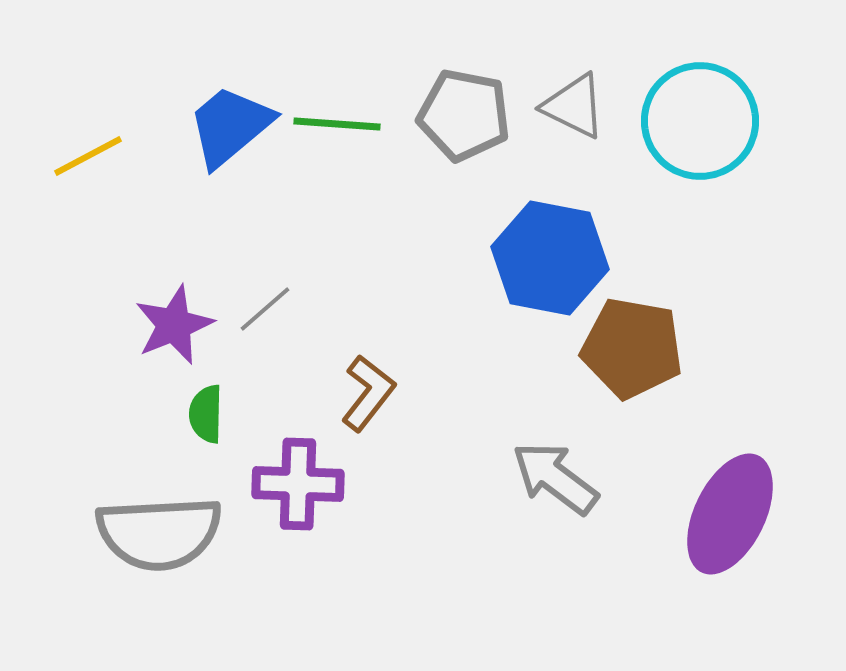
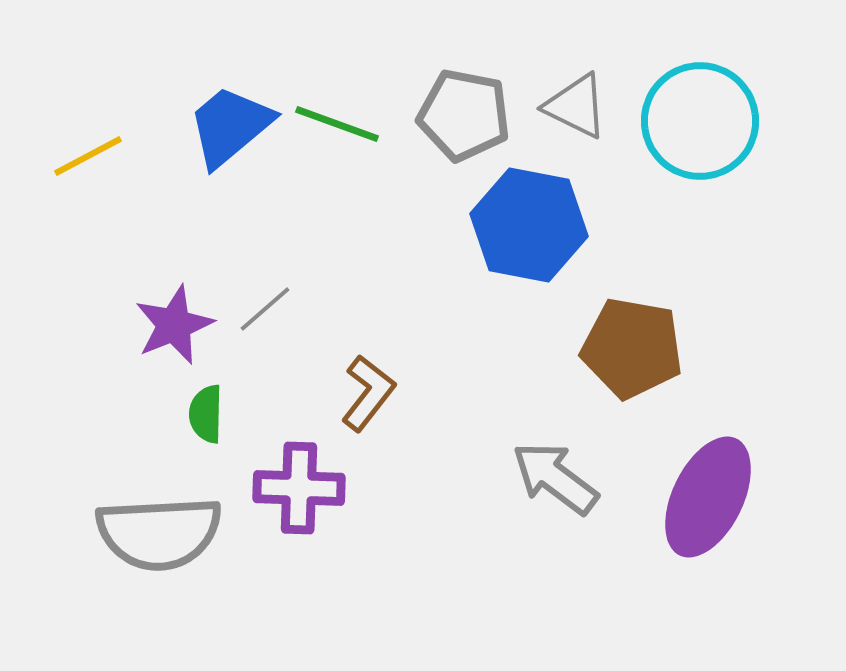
gray triangle: moved 2 px right
green line: rotated 16 degrees clockwise
blue hexagon: moved 21 px left, 33 px up
purple cross: moved 1 px right, 4 px down
purple ellipse: moved 22 px left, 17 px up
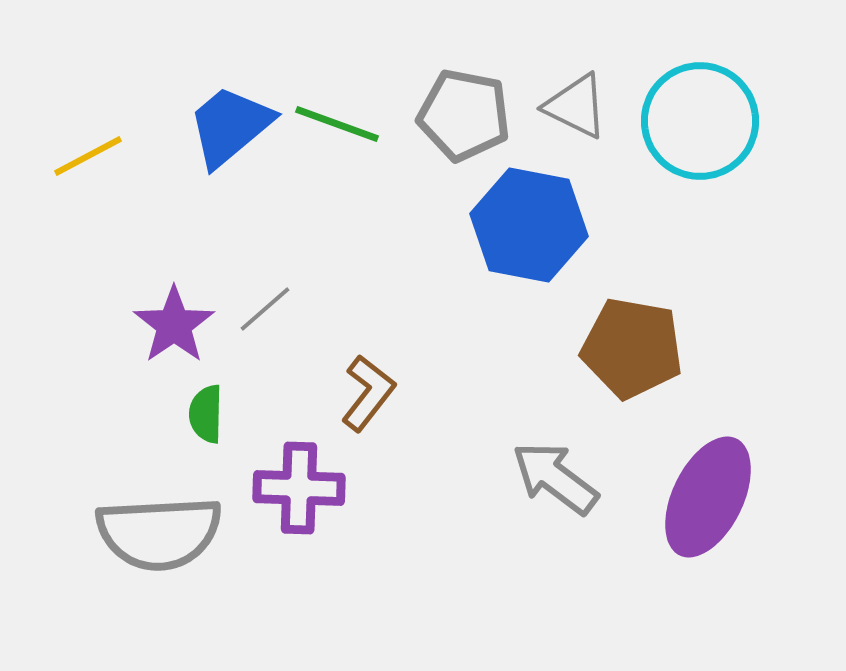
purple star: rotated 12 degrees counterclockwise
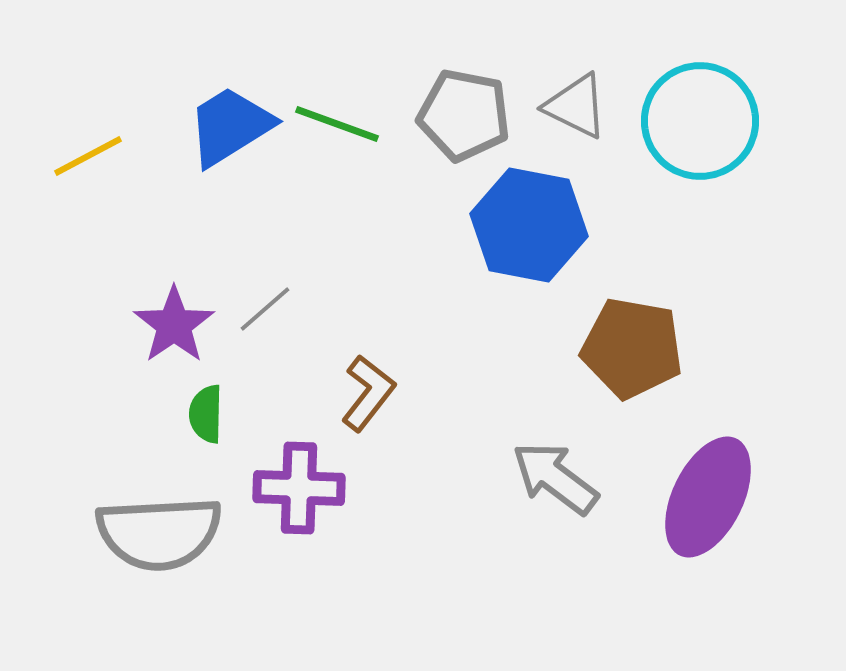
blue trapezoid: rotated 8 degrees clockwise
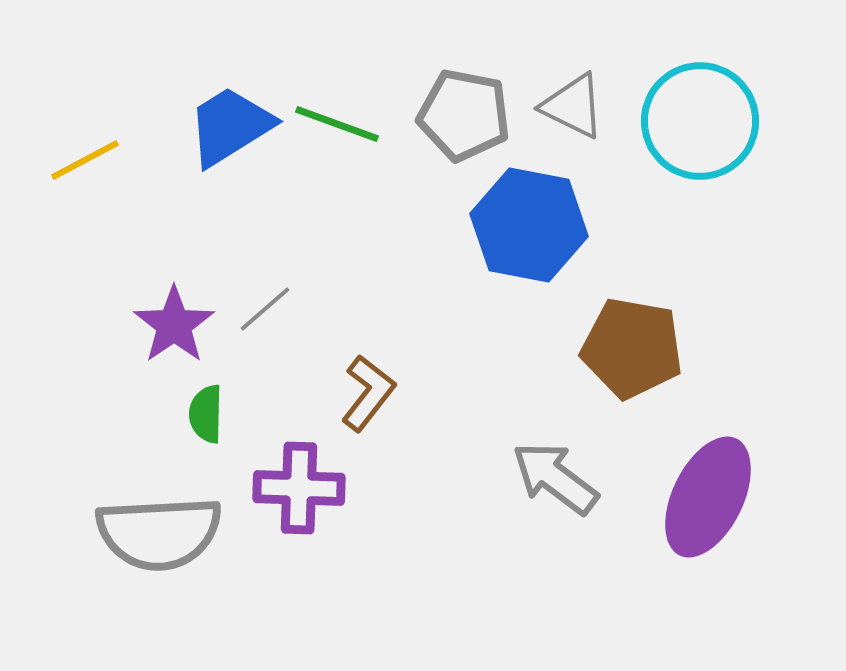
gray triangle: moved 3 px left
yellow line: moved 3 px left, 4 px down
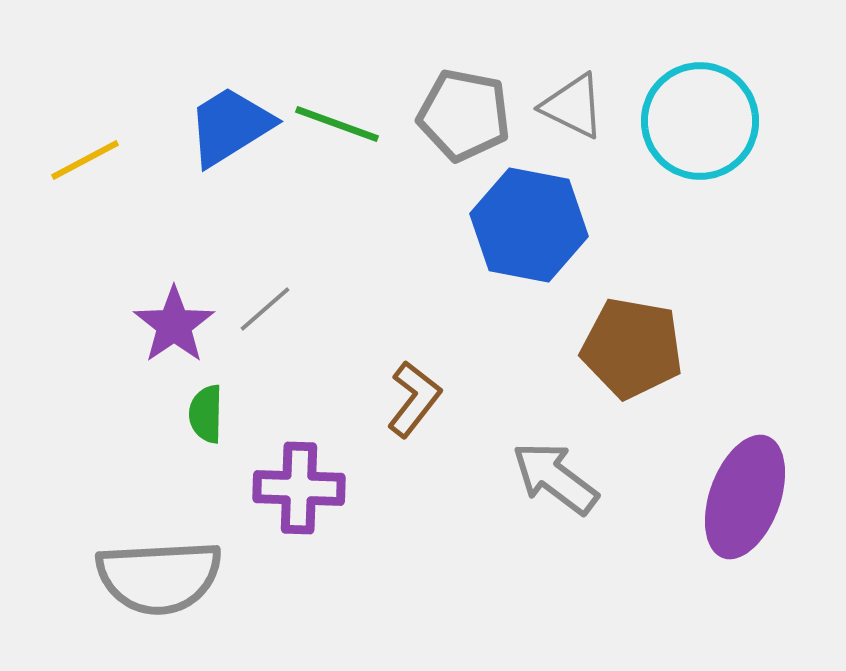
brown L-shape: moved 46 px right, 6 px down
purple ellipse: moved 37 px right; rotated 6 degrees counterclockwise
gray semicircle: moved 44 px down
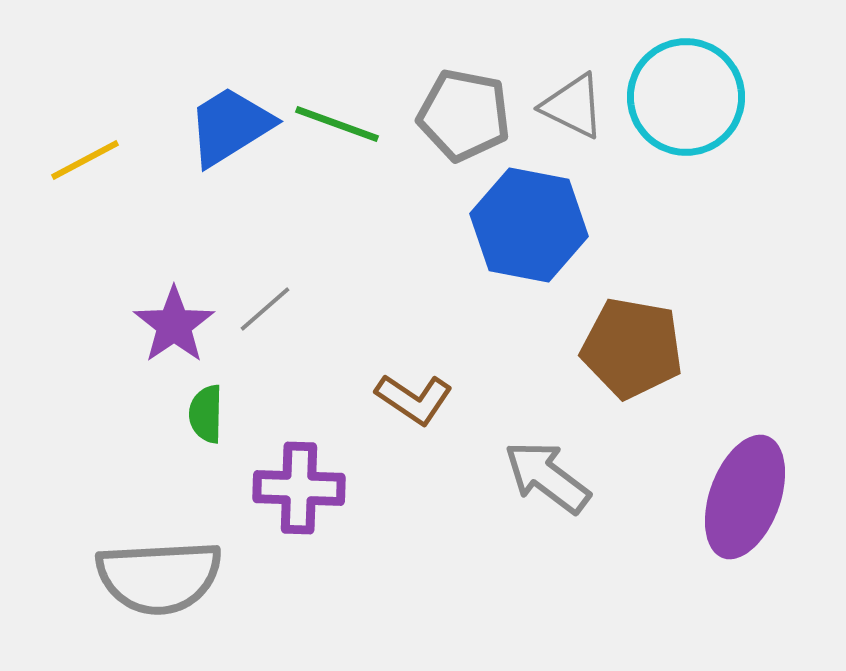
cyan circle: moved 14 px left, 24 px up
brown L-shape: rotated 86 degrees clockwise
gray arrow: moved 8 px left, 1 px up
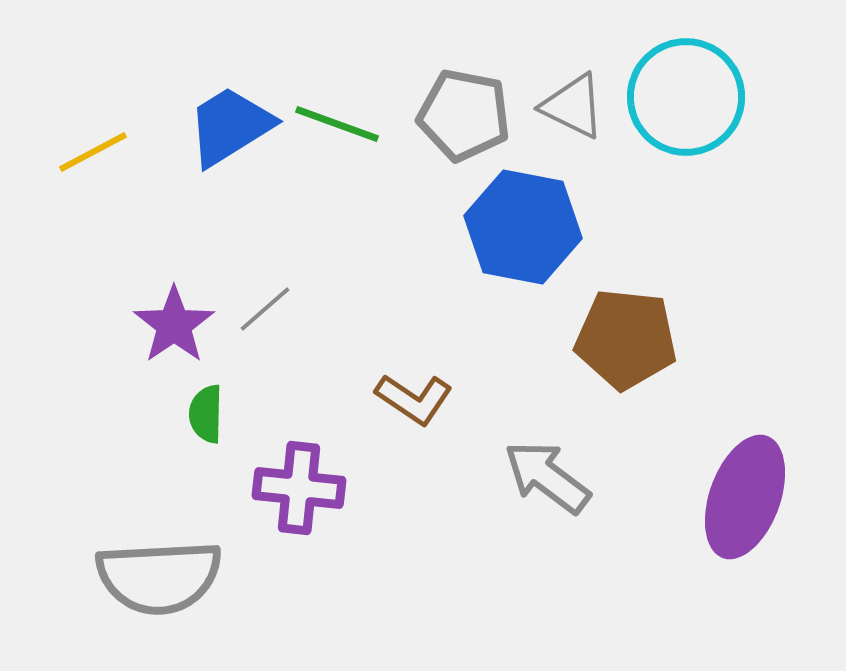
yellow line: moved 8 px right, 8 px up
blue hexagon: moved 6 px left, 2 px down
brown pentagon: moved 6 px left, 9 px up; rotated 4 degrees counterclockwise
purple cross: rotated 4 degrees clockwise
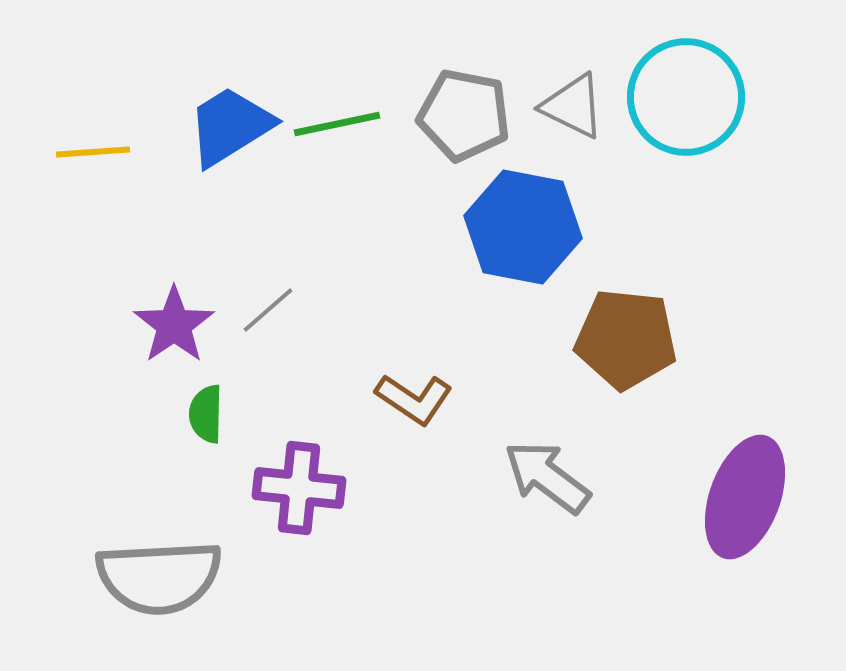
green line: rotated 32 degrees counterclockwise
yellow line: rotated 24 degrees clockwise
gray line: moved 3 px right, 1 px down
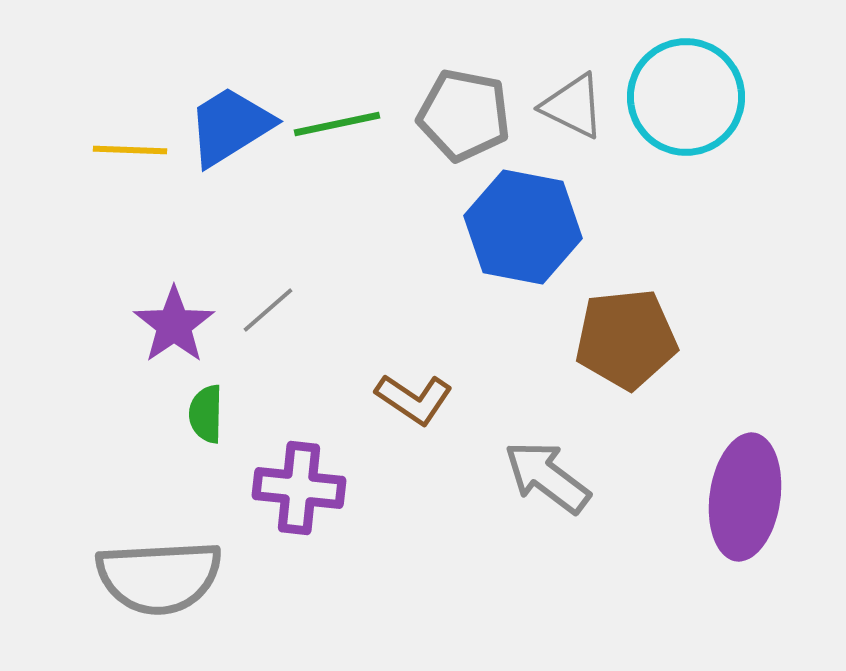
yellow line: moved 37 px right, 2 px up; rotated 6 degrees clockwise
brown pentagon: rotated 12 degrees counterclockwise
purple ellipse: rotated 12 degrees counterclockwise
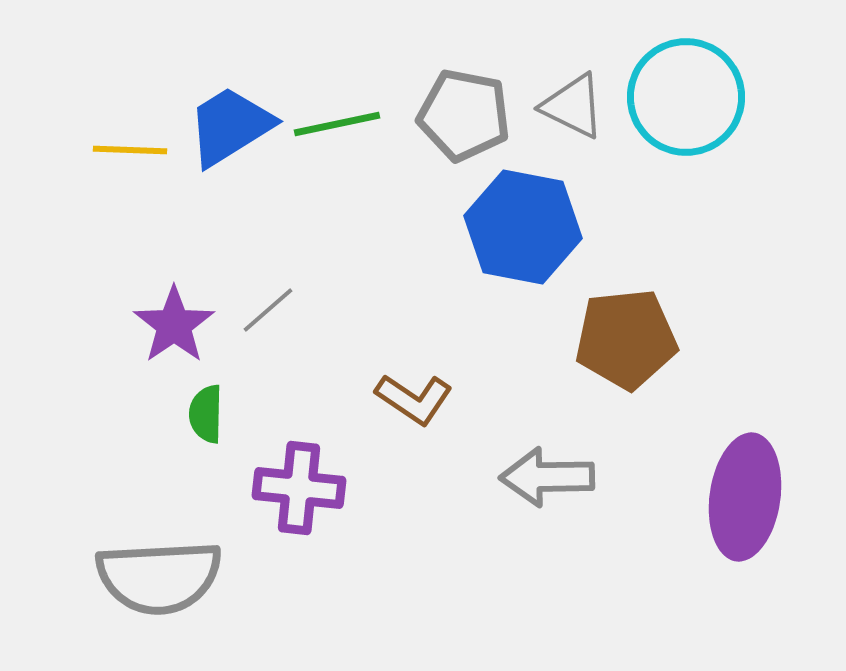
gray arrow: rotated 38 degrees counterclockwise
